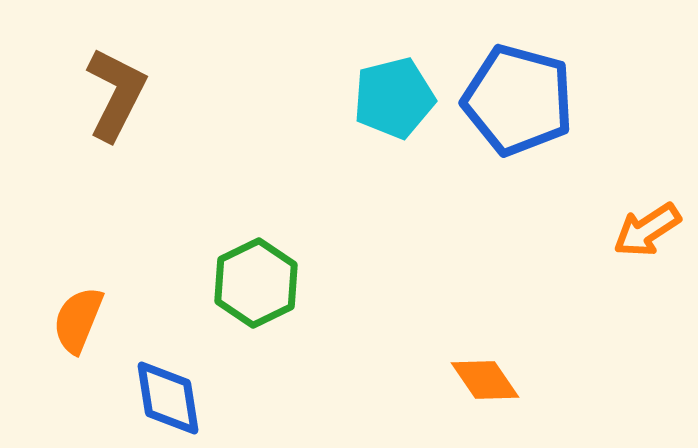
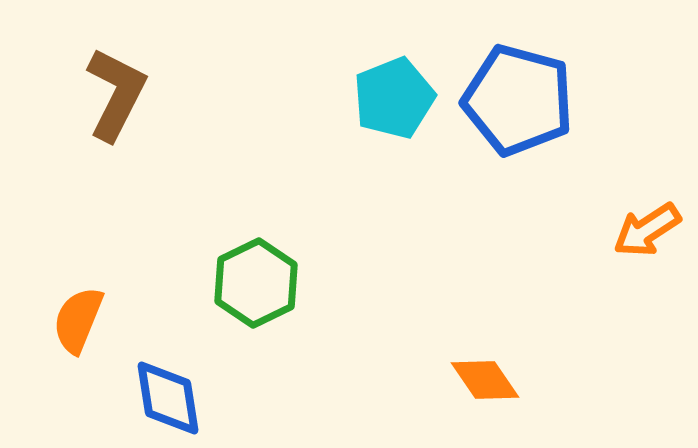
cyan pentagon: rotated 8 degrees counterclockwise
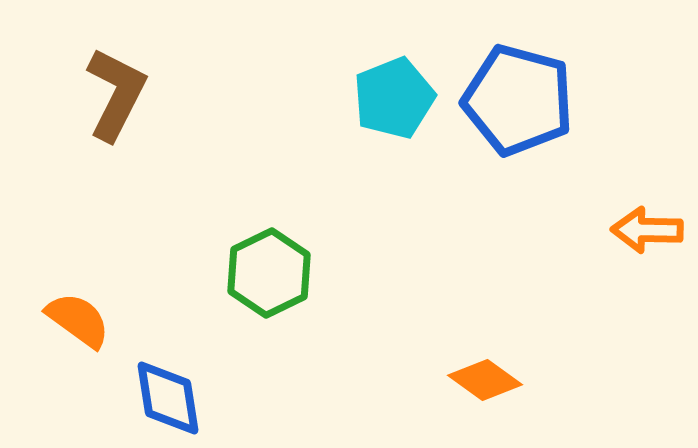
orange arrow: rotated 34 degrees clockwise
green hexagon: moved 13 px right, 10 px up
orange semicircle: rotated 104 degrees clockwise
orange diamond: rotated 20 degrees counterclockwise
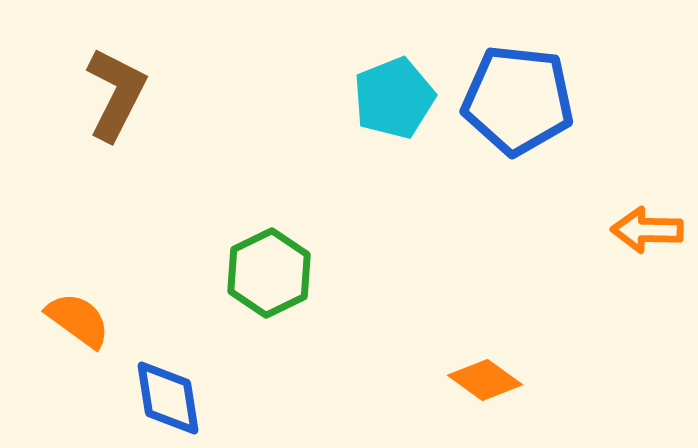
blue pentagon: rotated 9 degrees counterclockwise
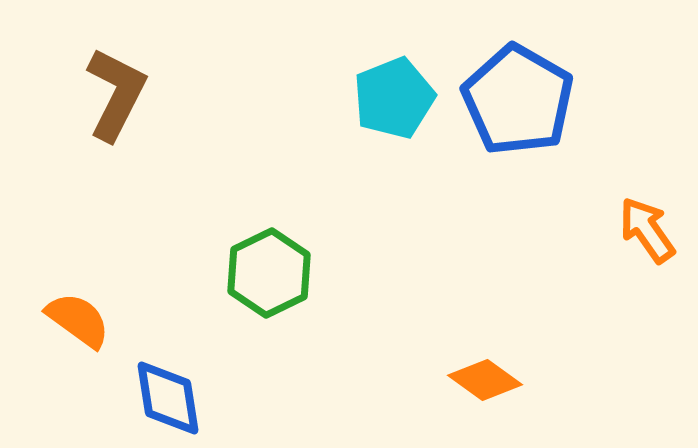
blue pentagon: rotated 24 degrees clockwise
orange arrow: rotated 54 degrees clockwise
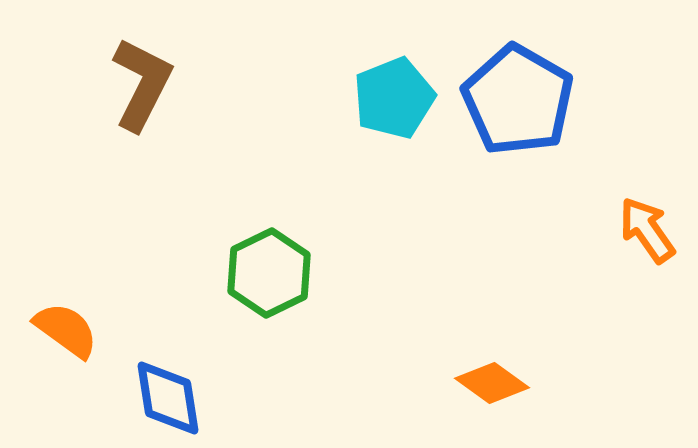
brown L-shape: moved 26 px right, 10 px up
orange semicircle: moved 12 px left, 10 px down
orange diamond: moved 7 px right, 3 px down
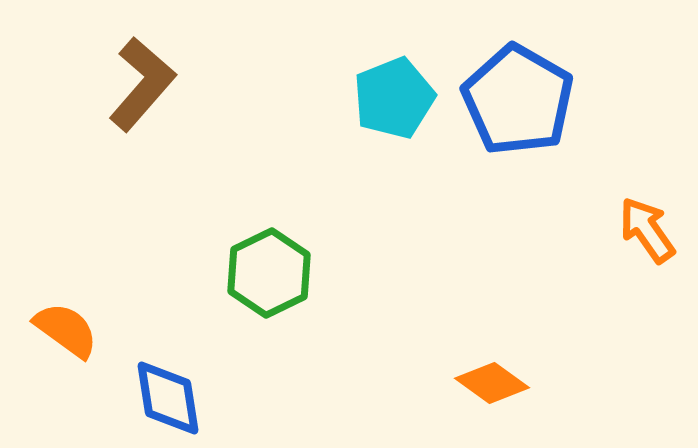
brown L-shape: rotated 14 degrees clockwise
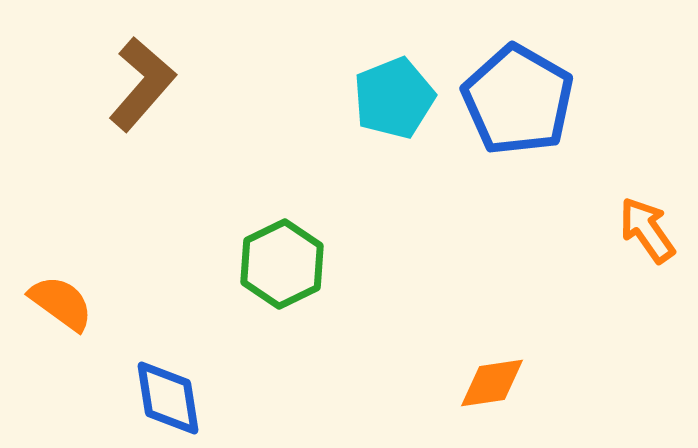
green hexagon: moved 13 px right, 9 px up
orange semicircle: moved 5 px left, 27 px up
orange diamond: rotated 44 degrees counterclockwise
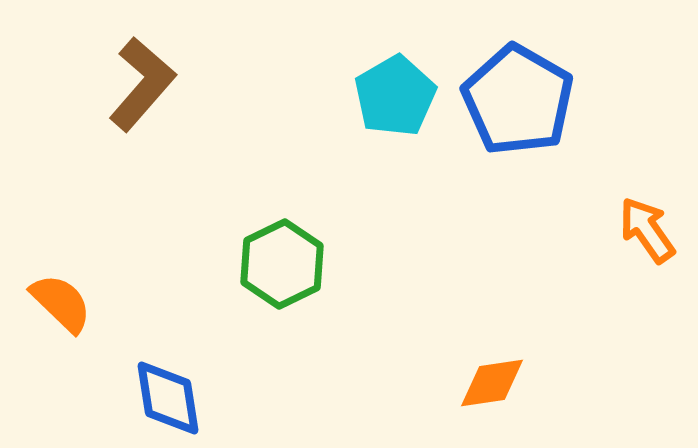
cyan pentagon: moved 1 px right, 2 px up; rotated 8 degrees counterclockwise
orange semicircle: rotated 8 degrees clockwise
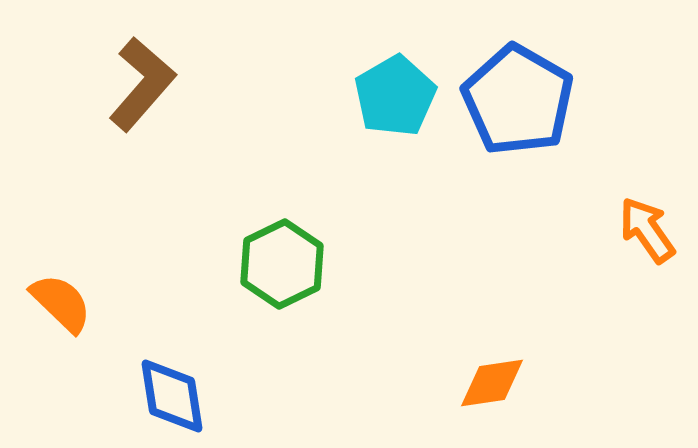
blue diamond: moved 4 px right, 2 px up
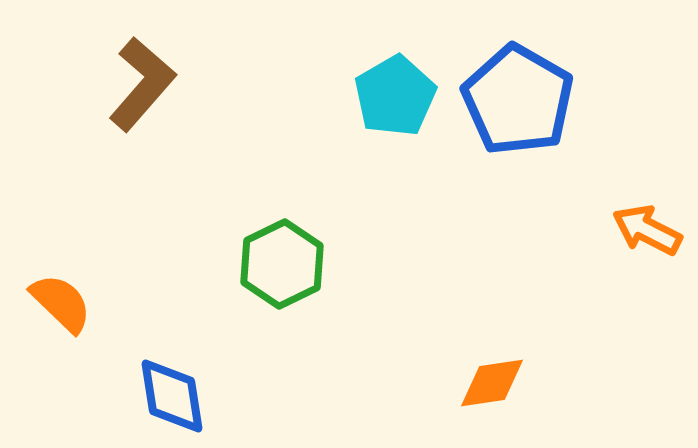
orange arrow: rotated 28 degrees counterclockwise
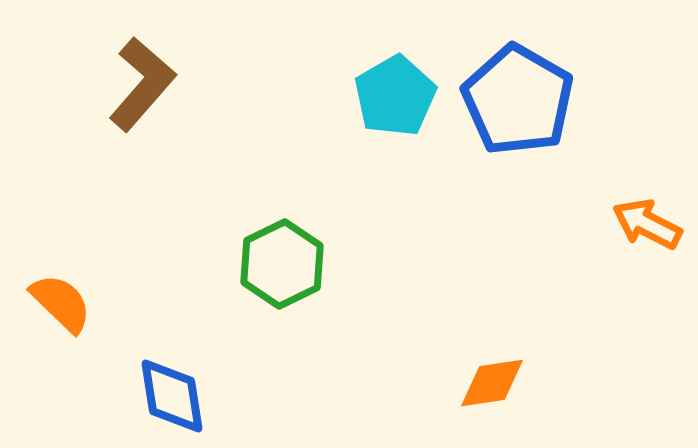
orange arrow: moved 6 px up
